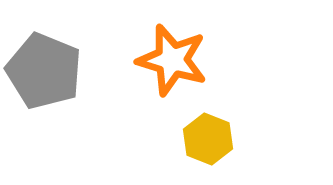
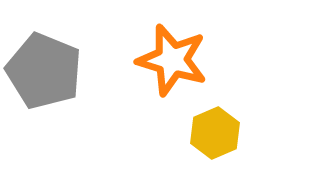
yellow hexagon: moved 7 px right, 6 px up; rotated 15 degrees clockwise
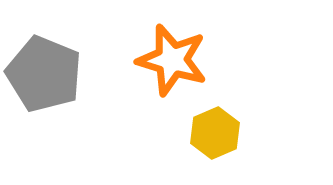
gray pentagon: moved 3 px down
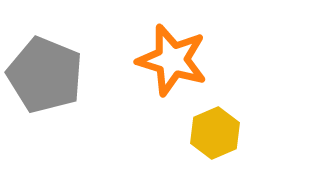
gray pentagon: moved 1 px right, 1 px down
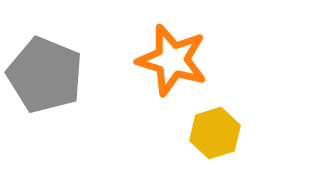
yellow hexagon: rotated 6 degrees clockwise
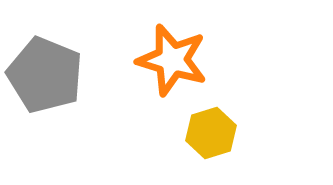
yellow hexagon: moved 4 px left
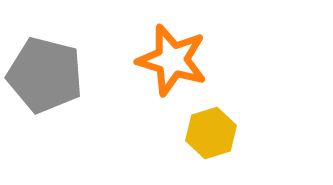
gray pentagon: rotated 8 degrees counterclockwise
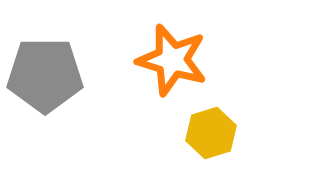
gray pentagon: rotated 14 degrees counterclockwise
